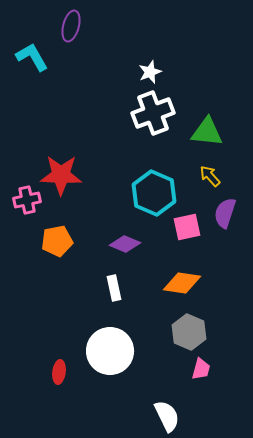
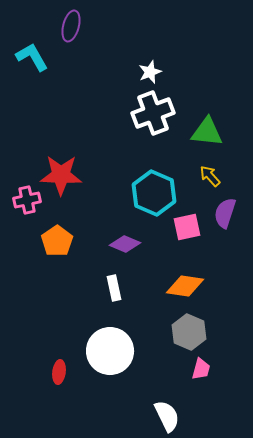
orange pentagon: rotated 24 degrees counterclockwise
orange diamond: moved 3 px right, 3 px down
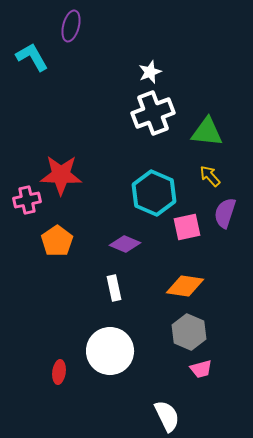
pink trapezoid: rotated 60 degrees clockwise
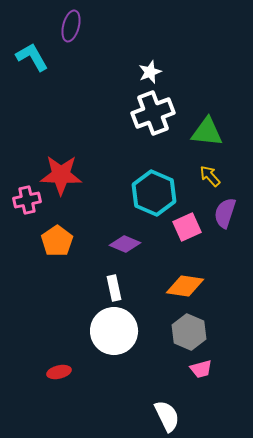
pink square: rotated 12 degrees counterclockwise
white circle: moved 4 px right, 20 px up
red ellipse: rotated 70 degrees clockwise
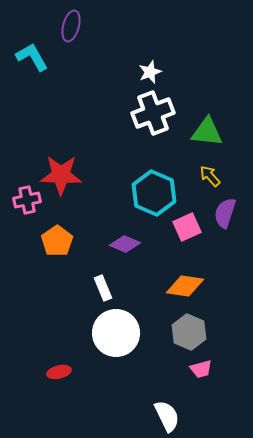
white rectangle: moved 11 px left; rotated 10 degrees counterclockwise
white circle: moved 2 px right, 2 px down
